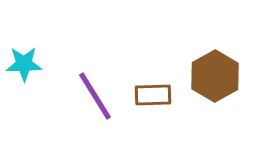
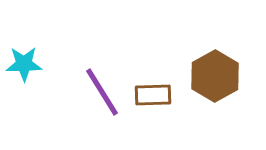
purple line: moved 7 px right, 4 px up
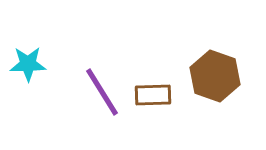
cyan star: moved 4 px right
brown hexagon: rotated 12 degrees counterclockwise
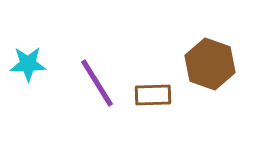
brown hexagon: moved 5 px left, 12 px up
purple line: moved 5 px left, 9 px up
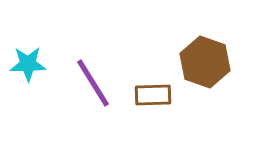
brown hexagon: moved 5 px left, 2 px up
purple line: moved 4 px left
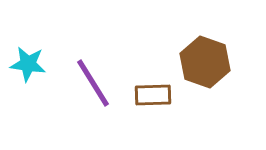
cyan star: rotated 9 degrees clockwise
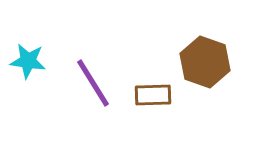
cyan star: moved 3 px up
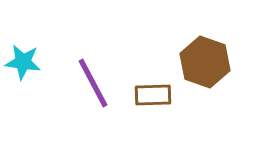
cyan star: moved 5 px left, 1 px down
purple line: rotated 4 degrees clockwise
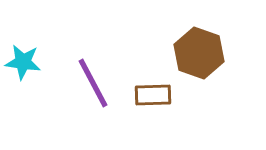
brown hexagon: moved 6 px left, 9 px up
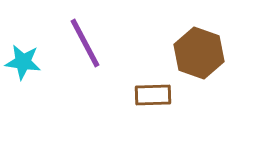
purple line: moved 8 px left, 40 px up
